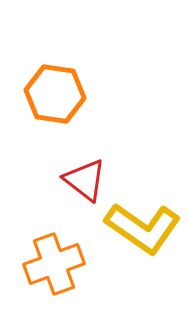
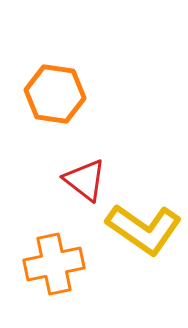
yellow L-shape: moved 1 px right, 1 px down
orange cross: rotated 8 degrees clockwise
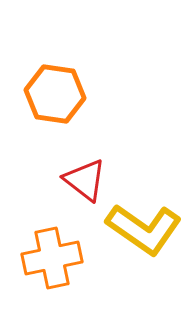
orange cross: moved 2 px left, 6 px up
